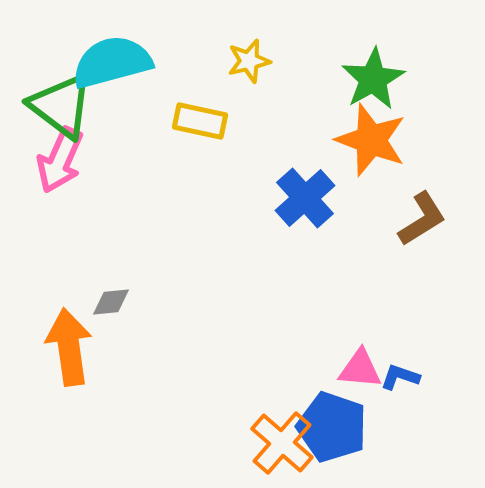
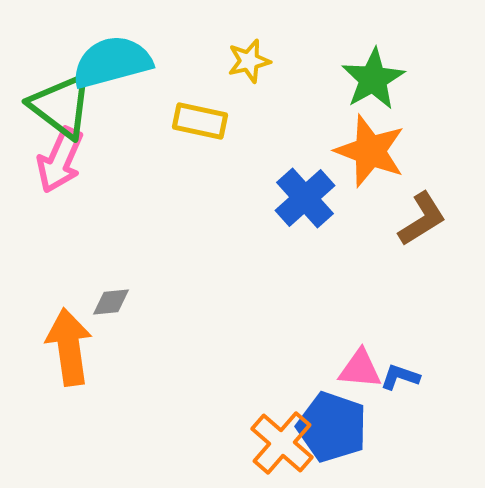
orange star: moved 1 px left, 11 px down
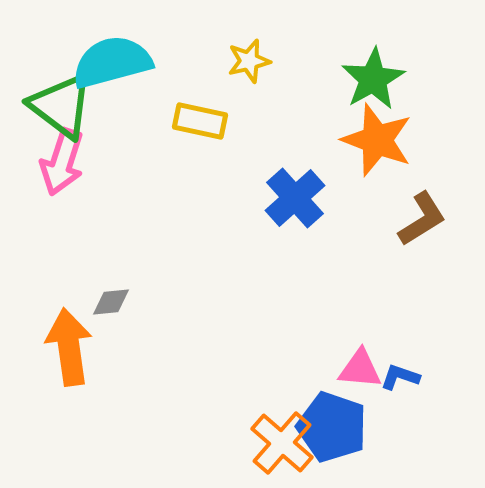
orange star: moved 7 px right, 11 px up
pink arrow: moved 2 px right, 2 px down; rotated 6 degrees counterclockwise
blue cross: moved 10 px left
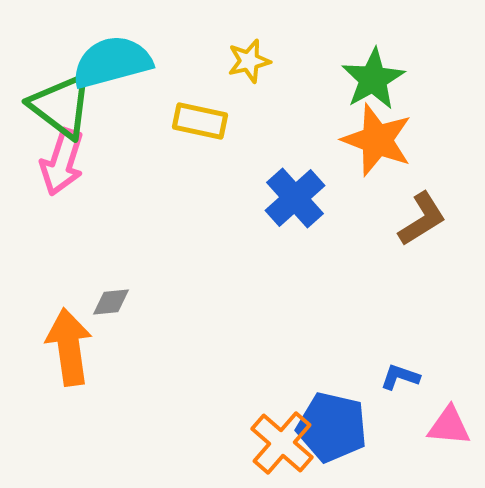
pink triangle: moved 89 px right, 57 px down
blue pentagon: rotated 6 degrees counterclockwise
